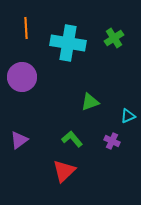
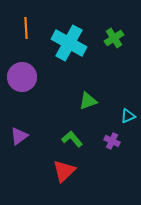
cyan cross: moved 1 px right; rotated 20 degrees clockwise
green triangle: moved 2 px left, 1 px up
purple triangle: moved 4 px up
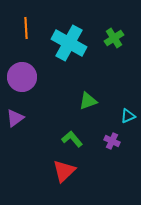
purple triangle: moved 4 px left, 18 px up
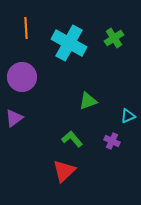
purple triangle: moved 1 px left
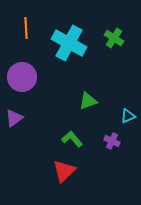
green cross: rotated 24 degrees counterclockwise
